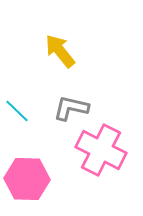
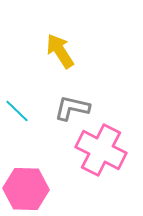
yellow arrow: rotated 6 degrees clockwise
gray L-shape: moved 1 px right
pink hexagon: moved 1 px left, 10 px down
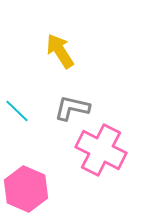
pink hexagon: rotated 21 degrees clockwise
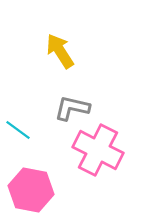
cyan line: moved 1 px right, 19 px down; rotated 8 degrees counterclockwise
pink cross: moved 3 px left
pink hexagon: moved 5 px right, 1 px down; rotated 12 degrees counterclockwise
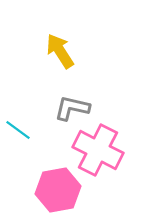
pink hexagon: moved 27 px right; rotated 21 degrees counterclockwise
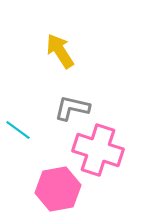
pink cross: rotated 9 degrees counterclockwise
pink hexagon: moved 1 px up
